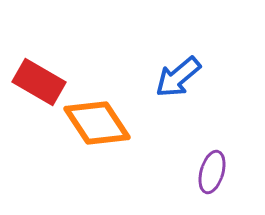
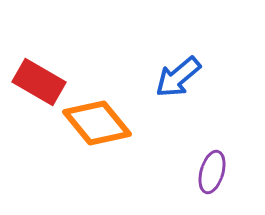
orange diamond: rotated 6 degrees counterclockwise
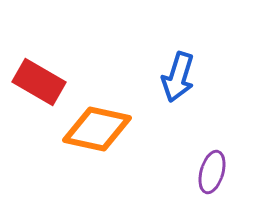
blue arrow: rotated 33 degrees counterclockwise
orange diamond: moved 6 px down; rotated 38 degrees counterclockwise
